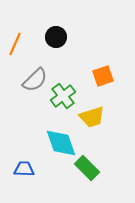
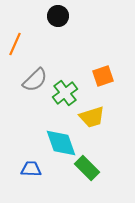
black circle: moved 2 px right, 21 px up
green cross: moved 2 px right, 3 px up
blue trapezoid: moved 7 px right
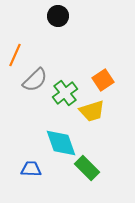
orange line: moved 11 px down
orange square: moved 4 px down; rotated 15 degrees counterclockwise
yellow trapezoid: moved 6 px up
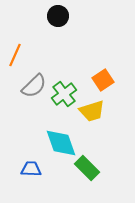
gray semicircle: moved 1 px left, 6 px down
green cross: moved 1 px left, 1 px down
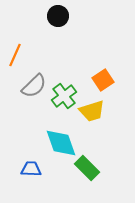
green cross: moved 2 px down
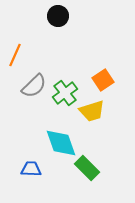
green cross: moved 1 px right, 3 px up
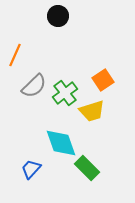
blue trapezoid: rotated 50 degrees counterclockwise
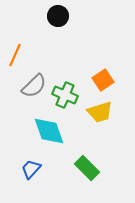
green cross: moved 2 px down; rotated 30 degrees counterclockwise
yellow trapezoid: moved 8 px right, 1 px down
cyan diamond: moved 12 px left, 12 px up
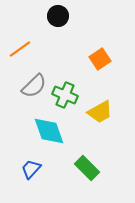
orange line: moved 5 px right, 6 px up; rotated 30 degrees clockwise
orange square: moved 3 px left, 21 px up
yellow trapezoid: rotated 12 degrees counterclockwise
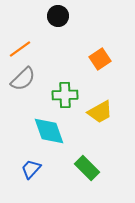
gray semicircle: moved 11 px left, 7 px up
green cross: rotated 25 degrees counterclockwise
